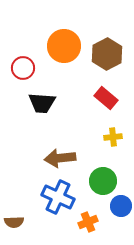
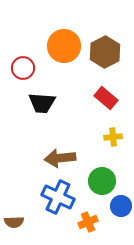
brown hexagon: moved 2 px left, 2 px up
green circle: moved 1 px left
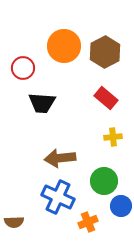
green circle: moved 2 px right
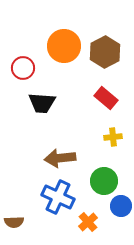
orange cross: rotated 18 degrees counterclockwise
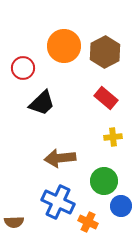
black trapezoid: rotated 48 degrees counterclockwise
blue cross: moved 5 px down
orange cross: rotated 24 degrees counterclockwise
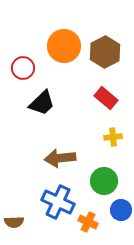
blue circle: moved 4 px down
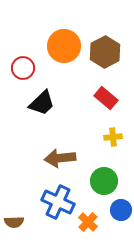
orange cross: rotated 18 degrees clockwise
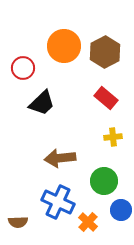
brown semicircle: moved 4 px right
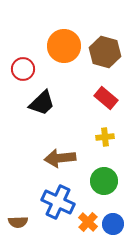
brown hexagon: rotated 16 degrees counterclockwise
red circle: moved 1 px down
yellow cross: moved 8 px left
blue circle: moved 8 px left, 14 px down
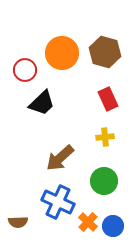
orange circle: moved 2 px left, 7 px down
red circle: moved 2 px right, 1 px down
red rectangle: moved 2 px right, 1 px down; rotated 25 degrees clockwise
brown arrow: rotated 36 degrees counterclockwise
blue circle: moved 2 px down
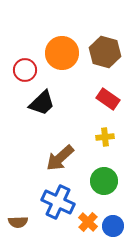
red rectangle: rotated 30 degrees counterclockwise
